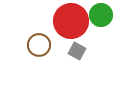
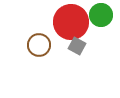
red circle: moved 1 px down
gray square: moved 5 px up
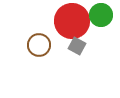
red circle: moved 1 px right, 1 px up
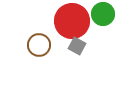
green circle: moved 2 px right, 1 px up
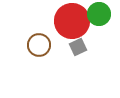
green circle: moved 4 px left
gray square: moved 1 px right, 1 px down; rotated 36 degrees clockwise
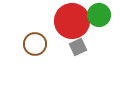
green circle: moved 1 px down
brown circle: moved 4 px left, 1 px up
